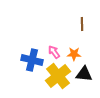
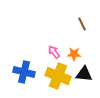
brown line: rotated 24 degrees counterclockwise
blue cross: moved 8 px left, 12 px down
yellow cross: rotated 30 degrees counterclockwise
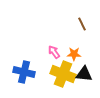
yellow cross: moved 5 px right, 2 px up
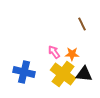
orange star: moved 2 px left
yellow cross: rotated 15 degrees clockwise
